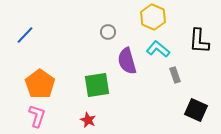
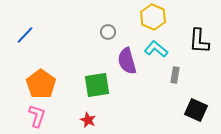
cyan L-shape: moved 2 px left
gray rectangle: rotated 28 degrees clockwise
orange pentagon: moved 1 px right
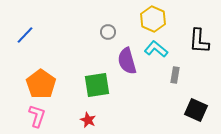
yellow hexagon: moved 2 px down
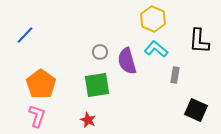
gray circle: moved 8 px left, 20 px down
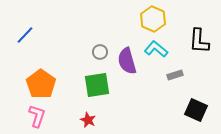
gray rectangle: rotated 63 degrees clockwise
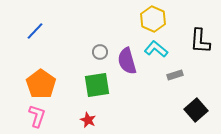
blue line: moved 10 px right, 4 px up
black L-shape: moved 1 px right
black square: rotated 25 degrees clockwise
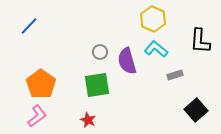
blue line: moved 6 px left, 5 px up
pink L-shape: rotated 35 degrees clockwise
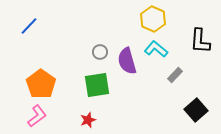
gray rectangle: rotated 28 degrees counterclockwise
red star: rotated 28 degrees clockwise
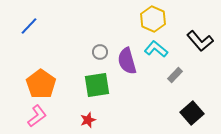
black L-shape: rotated 44 degrees counterclockwise
black square: moved 4 px left, 3 px down
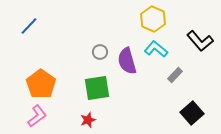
green square: moved 3 px down
